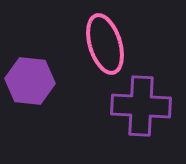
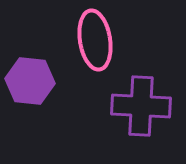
pink ellipse: moved 10 px left, 4 px up; rotated 8 degrees clockwise
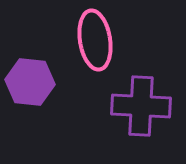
purple hexagon: moved 1 px down
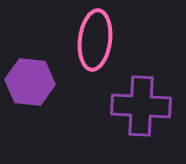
pink ellipse: rotated 16 degrees clockwise
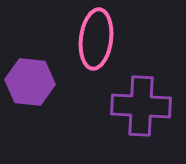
pink ellipse: moved 1 px right, 1 px up
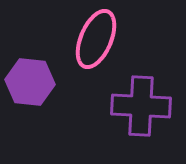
pink ellipse: rotated 16 degrees clockwise
